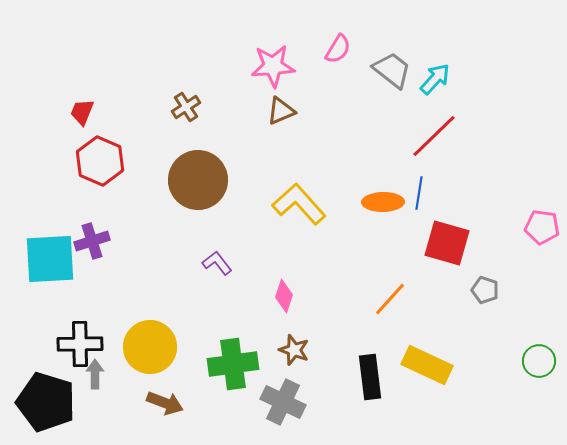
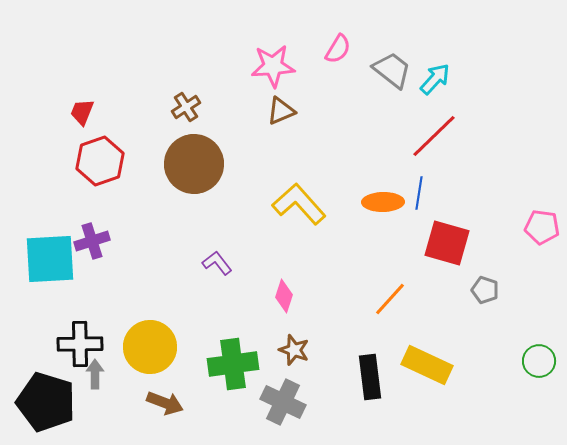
red hexagon: rotated 18 degrees clockwise
brown circle: moved 4 px left, 16 px up
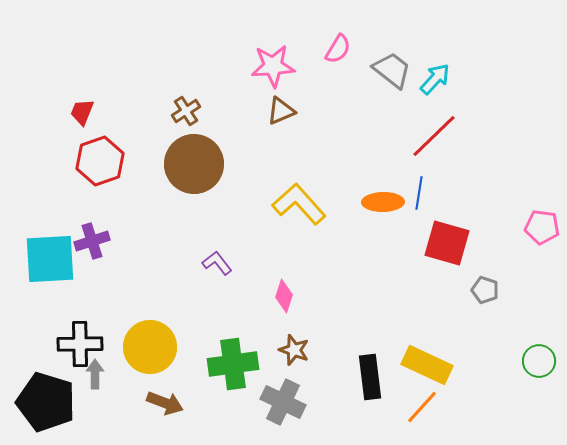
brown cross: moved 4 px down
orange line: moved 32 px right, 108 px down
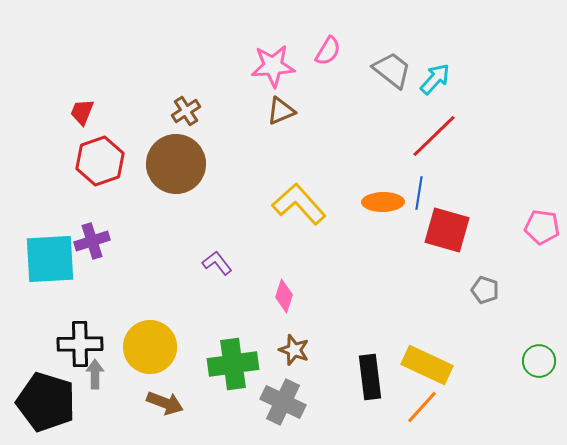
pink semicircle: moved 10 px left, 2 px down
brown circle: moved 18 px left
red square: moved 13 px up
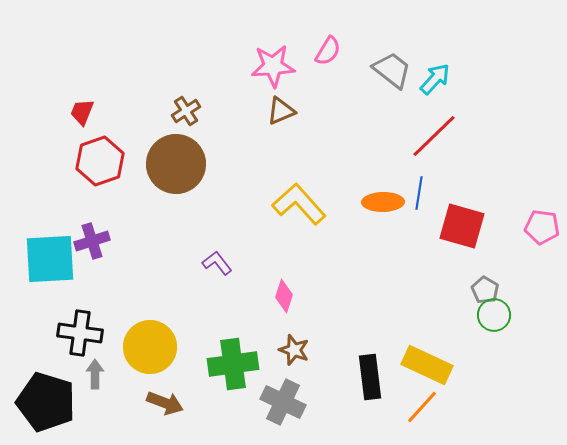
red square: moved 15 px right, 4 px up
gray pentagon: rotated 12 degrees clockwise
black cross: moved 11 px up; rotated 9 degrees clockwise
green circle: moved 45 px left, 46 px up
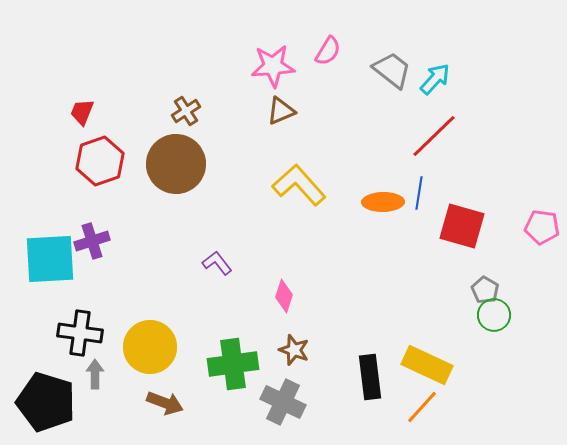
yellow L-shape: moved 19 px up
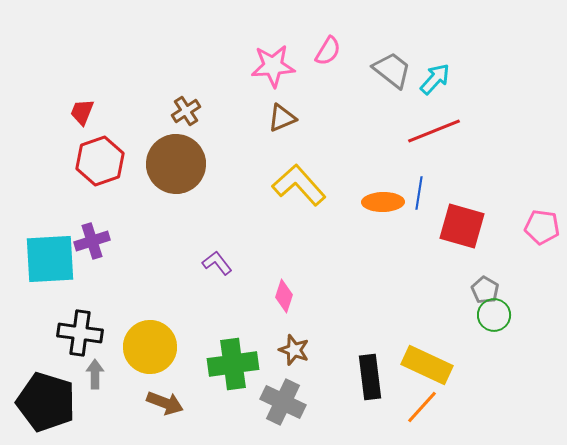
brown triangle: moved 1 px right, 7 px down
red line: moved 5 px up; rotated 22 degrees clockwise
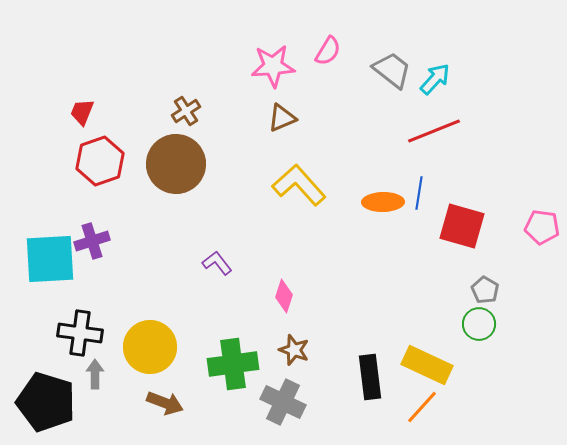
green circle: moved 15 px left, 9 px down
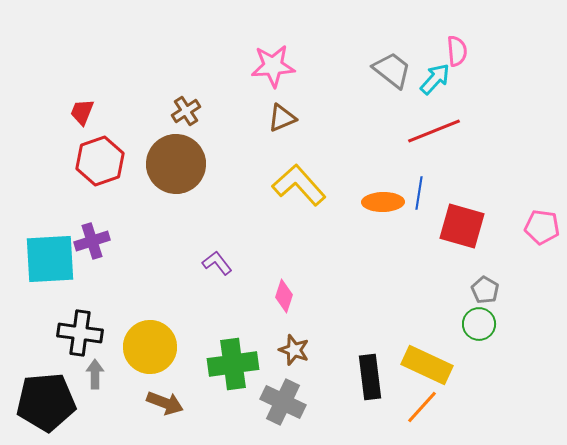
pink semicircle: moved 129 px right; rotated 36 degrees counterclockwise
black pentagon: rotated 22 degrees counterclockwise
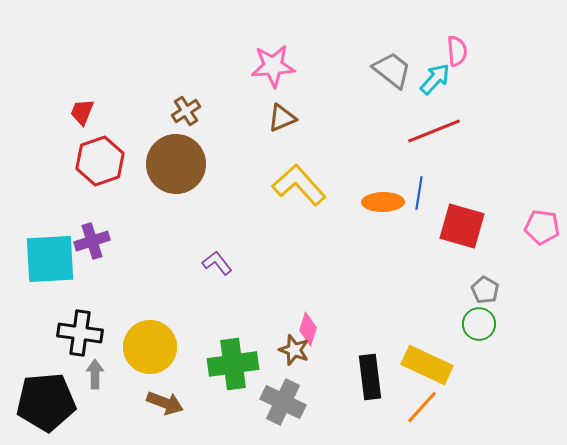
pink diamond: moved 24 px right, 33 px down
